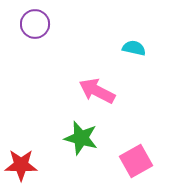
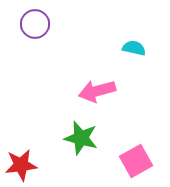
pink arrow: rotated 42 degrees counterclockwise
red star: rotated 8 degrees counterclockwise
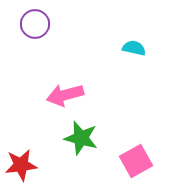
pink arrow: moved 32 px left, 4 px down
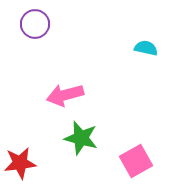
cyan semicircle: moved 12 px right
red star: moved 1 px left, 2 px up
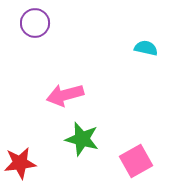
purple circle: moved 1 px up
green star: moved 1 px right, 1 px down
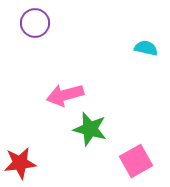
green star: moved 8 px right, 10 px up
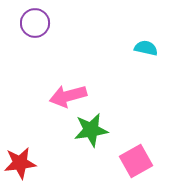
pink arrow: moved 3 px right, 1 px down
green star: moved 1 px right, 1 px down; rotated 24 degrees counterclockwise
